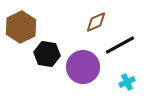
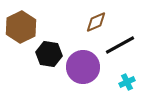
black hexagon: moved 2 px right
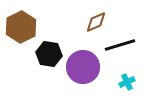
black line: rotated 12 degrees clockwise
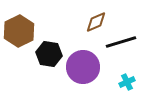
brown hexagon: moved 2 px left, 4 px down
black line: moved 1 px right, 3 px up
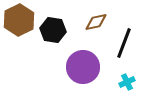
brown diamond: rotated 10 degrees clockwise
brown hexagon: moved 11 px up
black line: moved 3 px right, 1 px down; rotated 52 degrees counterclockwise
black hexagon: moved 4 px right, 24 px up
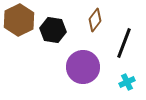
brown diamond: moved 1 px left, 2 px up; rotated 40 degrees counterclockwise
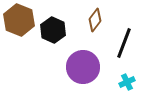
brown hexagon: rotated 12 degrees counterclockwise
black hexagon: rotated 15 degrees clockwise
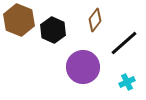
black line: rotated 28 degrees clockwise
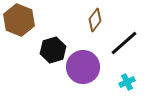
black hexagon: moved 20 px down; rotated 20 degrees clockwise
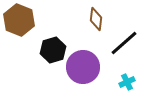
brown diamond: moved 1 px right, 1 px up; rotated 30 degrees counterclockwise
